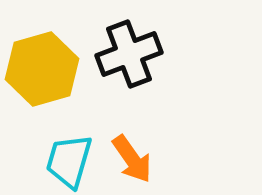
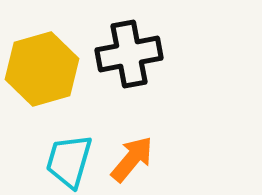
black cross: rotated 10 degrees clockwise
orange arrow: rotated 105 degrees counterclockwise
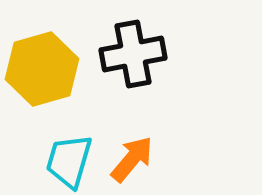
black cross: moved 4 px right
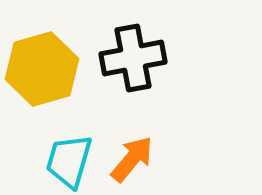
black cross: moved 4 px down
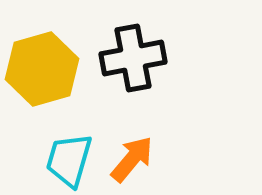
cyan trapezoid: moved 1 px up
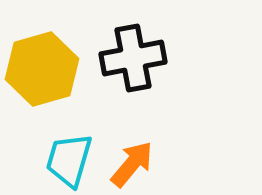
orange arrow: moved 5 px down
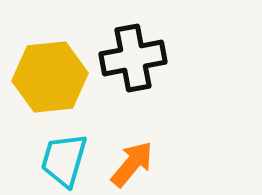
yellow hexagon: moved 8 px right, 8 px down; rotated 10 degrees clockwise
cyan trapezoid: moved 5 px left
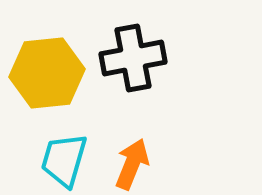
yellow hexagon: moved 3 px left, 4 px up
orange arrow: rotated 18 degrees counterclockwise
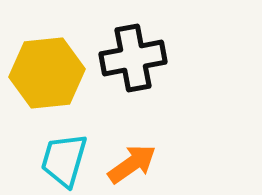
orange arrow: rotated 33 degrees clockwise
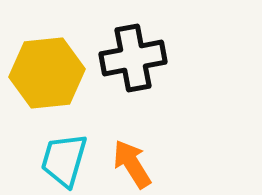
orange arrow: rotated 87 degrees counterclockwise
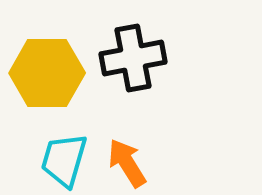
yellow hexagon: rotated 6 degrees clockwise
orange arrow: moved 5 px left, 1 px up
